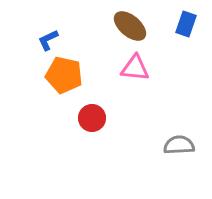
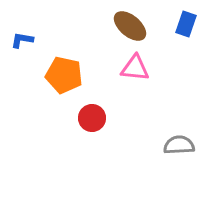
blue L-shape: moved 26 px left; rotated 35 degrees clockwise
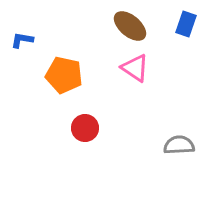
pink triangle: rotated 28 degrees clockwise
red circle: moved 7 px left, 10 px down
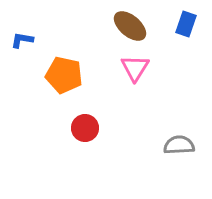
pink triangle: rotated 28 degrees clockwise
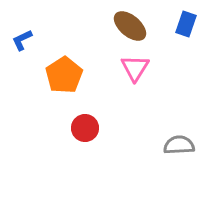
blue L-shape: rotated 35 degrees counterclockwise
orange pentagon: rotated 27 degrees clockwise
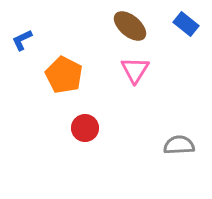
blue rectangle: rotated 70 degrees counterclockwise
pink triangle: moved 2 px down
orange pentagon: rotated 12 degrees counterclockwise
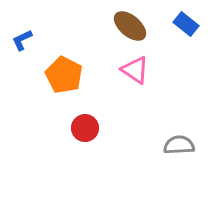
pink triangle: rotated 28 degrees counterclockwise
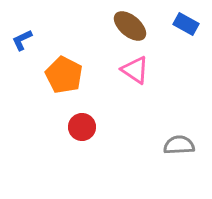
blue rectangle: rotated 10 degrees counterclockwise
red circle: moved 3 px left, 1 px up
